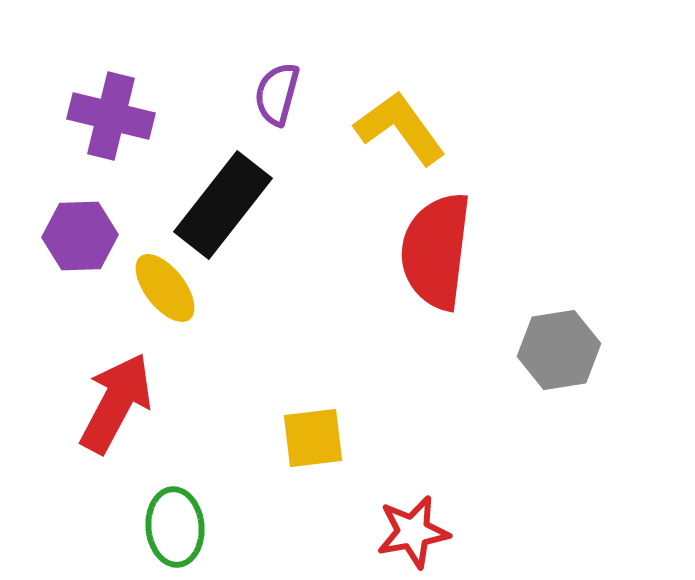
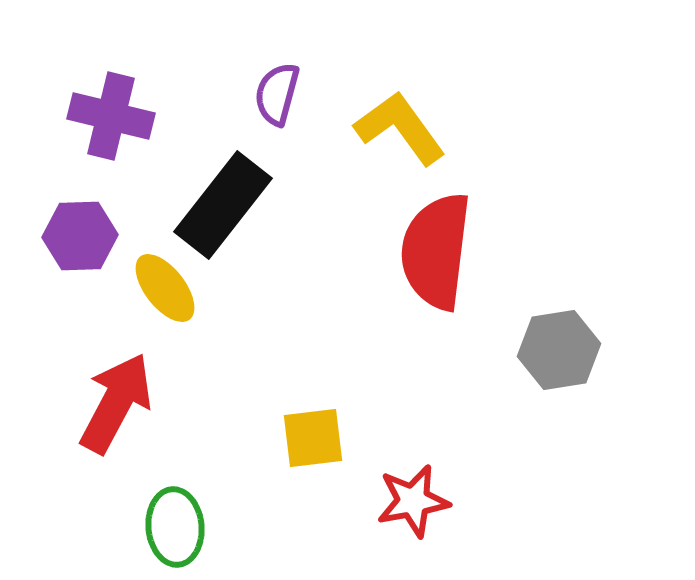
red star: moved 31 px up
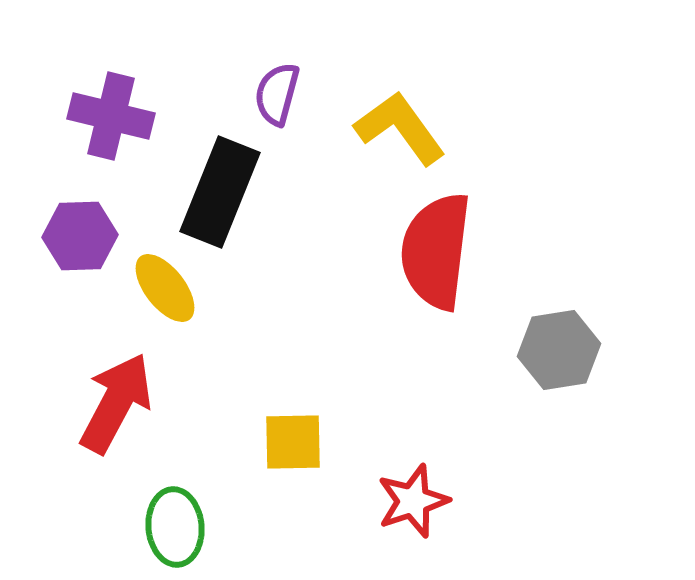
black rectangle: moved 3 px left, 13 px up; rotated 16 degrees counterclockwise
yellow square: moved 20 px left, 4 px down; rotated 6 degrees clockwise
red star: rotated 8 degrees counterclockwise
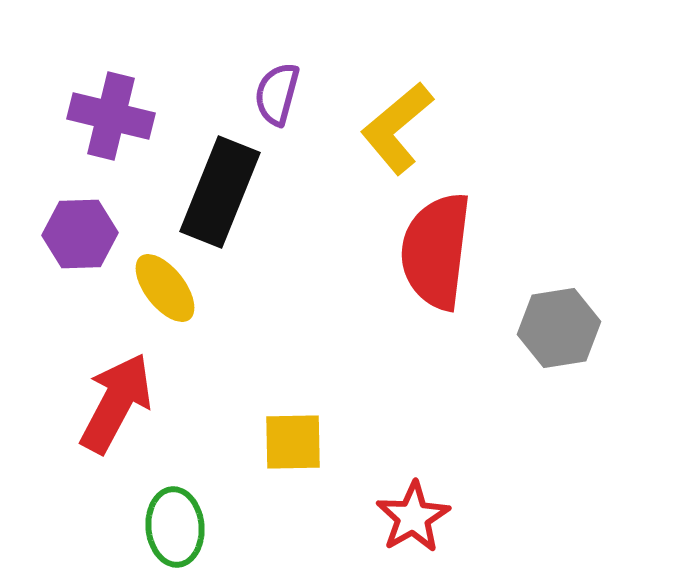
yellow L-shape: moved 3 px left; rotated 94 degrees counterclockwise
purple hexagon: moved 2 px up
gray hexagon: moved 22 px up
red star: moved 16 px down; rotated 12 degrees counterclockwise
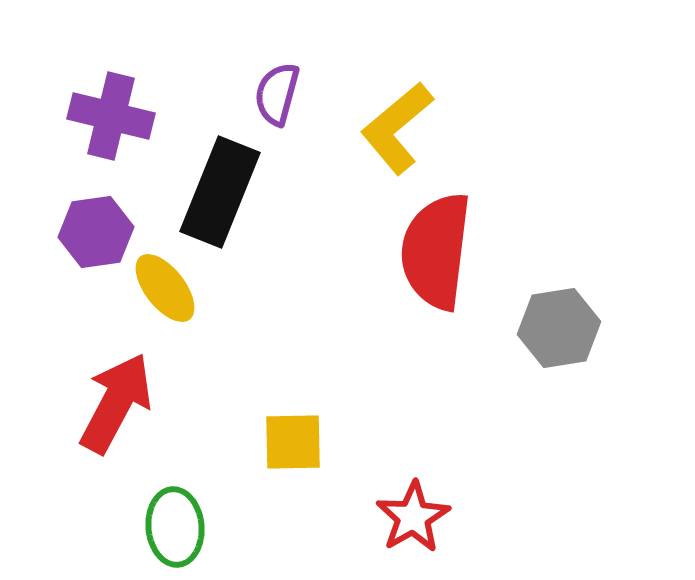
purple hexagon: moved 16 px right, 2 px up; rotated 6 degrees counterclockwise
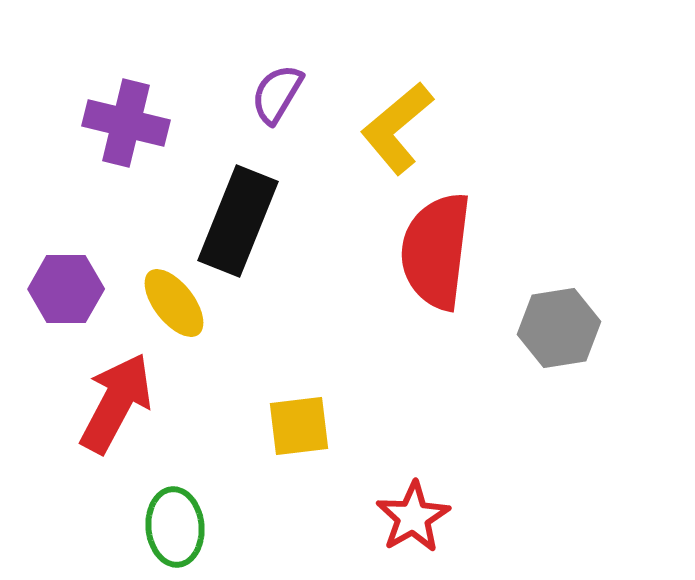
purple semicircle: rotated 16 degrees clockwise
purple cross: moved 15 px right, 7 px down
black rectangle: moved 18 px right, 29 px down
purple hexagon: moved 30 px left, 57 px down; rotated 8 degrees clockwise
yellow ellipse: moved 9 px right, 15 px down
yellow square: moved 6 px right, 16 px up; rotated 6 degrees counterclockwise
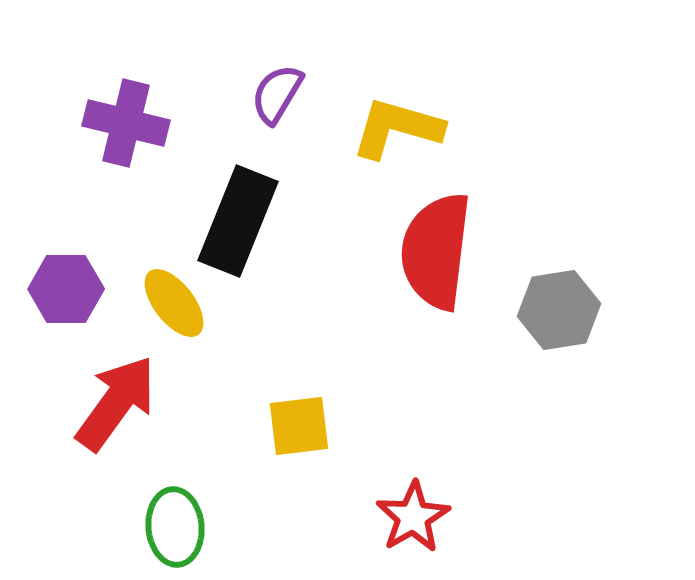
yellow L-shape: rotated 56 degrees clockwise
gray hexagon: moved 18 px up
red arrow: rotated 8 degrees clockwise
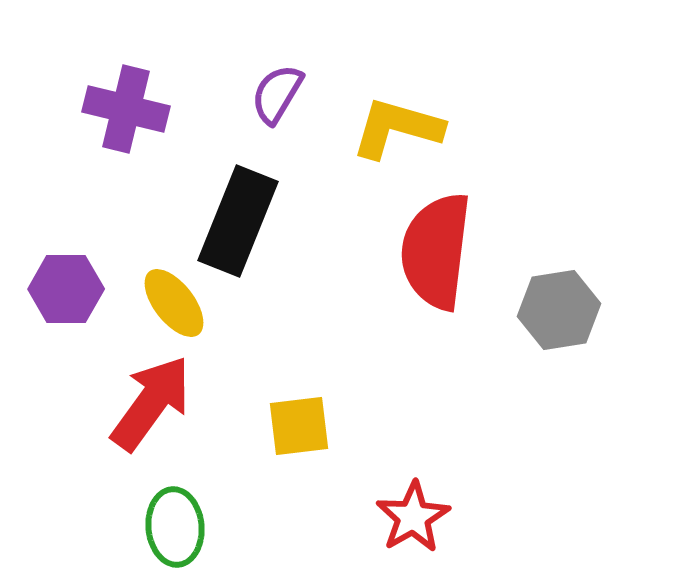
purple cross: moved 14 px up
red arrow: moved 35 px right
